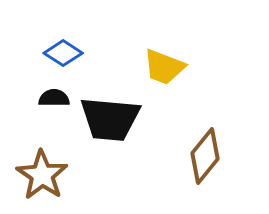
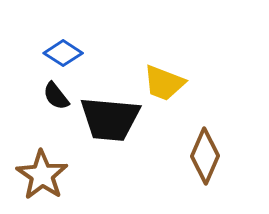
yellow trapezoid: moved 16 px down
black semicircle: moved 2 px right, 2 px up; rotated 128 degrees counterclockwise
brown diamond: rotated 16 degrees counterclockwise
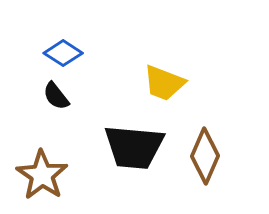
black trapezoid: moved 24 px right, 28 px down
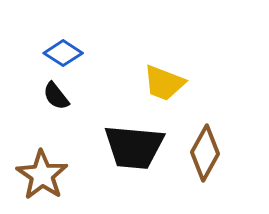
brown diamond: moved 3 px up; rotated 6 degrees clockwise
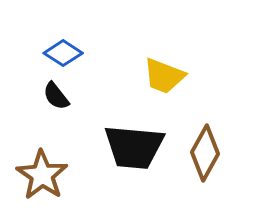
yellow trapezoid: moved 7 px up
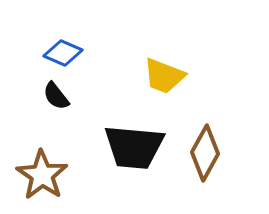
blue diamond: rotated 9 degrees counterclockwise
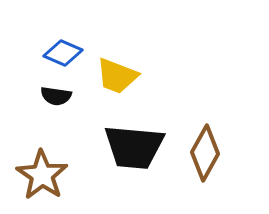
yellow trapezoid: moved 47 px left
black semicircle: rotated 44 degrees counterclockwise
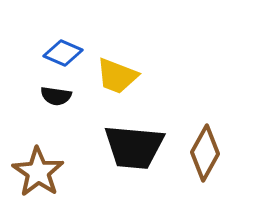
brown star: moved 4 px left, 3 px up
